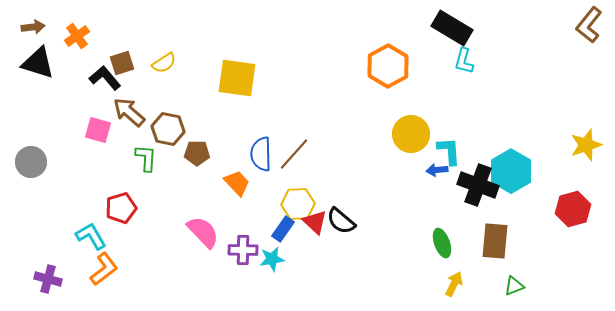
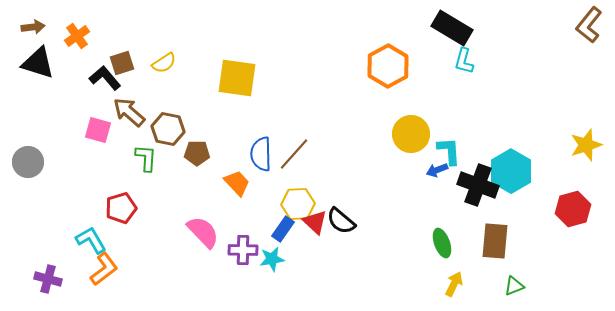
gray circle at (31, 162): moved 3 px left
blue arrow at (437, 170): rotated 15 degrees counterclockwise
cyan L-shape at (91, 236): moved 4 px down
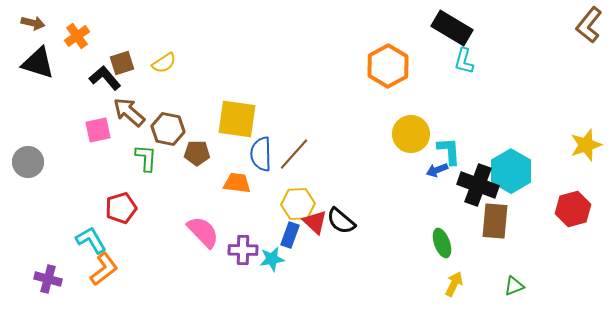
brown arrow at (33, 27): moved 4 px up; rotated 20 degrees clockwise
yellow square at (237, 78): moved 41 px down
pink square at (98, 130): rotated 28 degrees counterclockwise
orange trapezoid at (237, 183): rotated 40 degrees counterclockwise
blue rectangle at (283, 229): moved 7 px right, 6 px down; rotated 15 degrees counterclockwise
brown rectangle at (495, 241): moved 20 px up
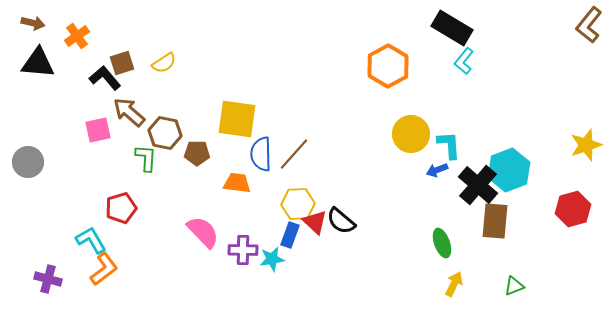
cyan L-shape at (464, 61): rotated 24 degrees clockwise
black triangle at (38, 63): rotated 12 degrees counterclockwise
brown hexagon at (168, 129): moved 3 px left, 4 px down
cyan L-shape at (449, 151): moved 6 px up
cyan hexagon at (511, 171): moved 2 px left, 1 px up; rotated 9 degrees clockwise
black cross at (478, 185): rotated 21 degrees clockwise
